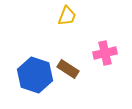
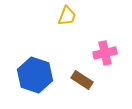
brown rectangle: moved 14 px right, 11 px down
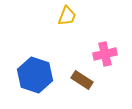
pink cross: moved 1 px down
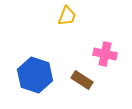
pink cross: rotated 25 degrees clockwise
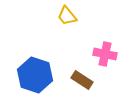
yellow trapezoid: rotated 120 degrees clockwise
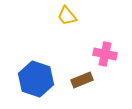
blue hexagon: moved 1 px right, 4 px down
brown rectangle: rotated 55 degrees counterclockwise
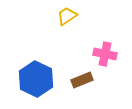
yellow trapezoid: rotated 95 degrees clockwise
blue hexagon: rotated 8 degrees clockwise
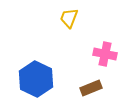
yellow trapezoid: moved 2 px right, 2 px down; rotated 35 degrees counterclockwise
brown rectangle: moved 9 px right, 8 px down
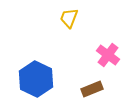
pink cross: moved 3 px right, 1 px down; rotated 25 degrees clockwise
brown rectangle: moved 1 px right, 1 px down
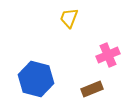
pink cross: rotated 30 degrees clockwise
blue hexagon: rotated 12 degrees counterclockwise
